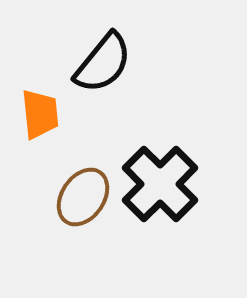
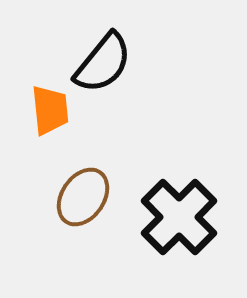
orange trapezoid: moved 10 px right, 4 px up
black cross: moved 19 px right, 33 px down
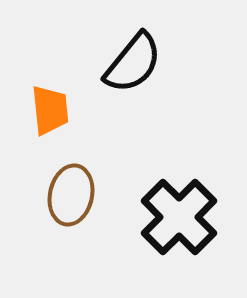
black semicircle: moved 30 px right
brown ellipse: moved 12 px left, 2 px up; rotated 22 degrees counterclockwise
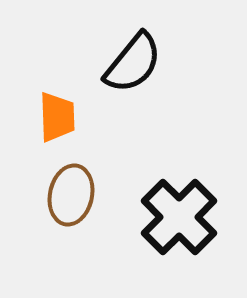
orange trapezoid: moved 7 px right, 7 px down; rotated 4 degrees clockwise
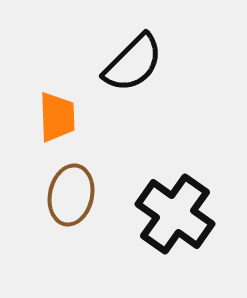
black semicircle: rotated 6 degrees clockwise
black cross: moved 4 px left, 3 px up; rotated 10 degrees counterclockwise
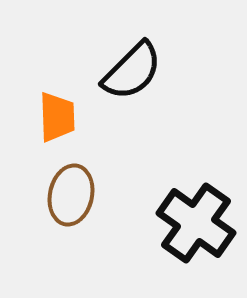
black semicircle: moved 1 px left, 8 px down
black cross: moved 21 px right, 9 px down
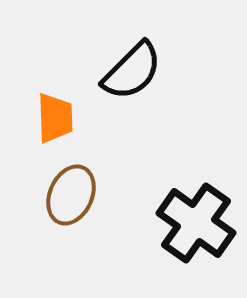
orange trapezoid: moved 2 px left, 1 px down
brown ellipse: rotated 12 degrees clockwise
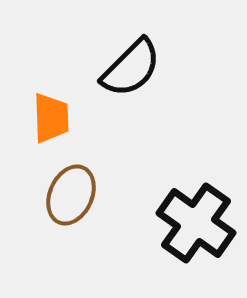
black semicircle: moved 1 px left, 3 px up
orange trapezoid: moved 4 px left
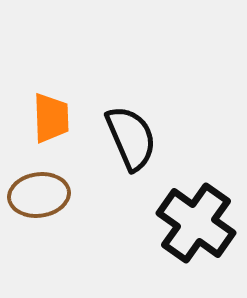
black semicircle: moved 70 px down; rotated 68 degrees counterclockwise
brown ellipse: moved 32 px left; rotated 58 degrees clockwise
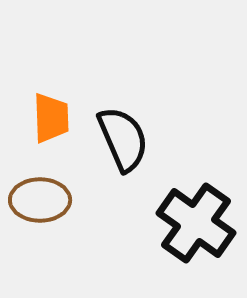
black semicircle: moved 8 px left, 1 px down
brown ellipse: moved 1 px right, 5 px down; rotated 8 degrees clockwise
